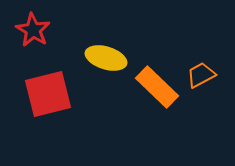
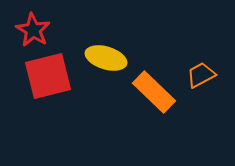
orange rectangle: moved 3 px left, 5 px down
red square: moved 18 px up
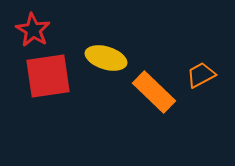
red square: rotated 6 degrees clockwise
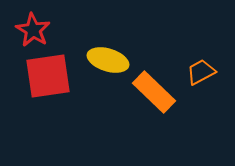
yellow ellipse: moved 2 px right, 2 px down
orange trapezoid: moved 3 px up
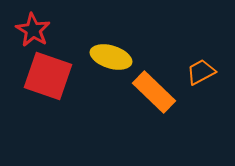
yellow ellipse: moved 3 px right, 3 px up
red square: rotated 27 degrees clockwise
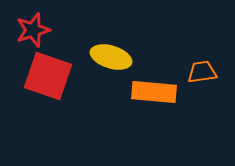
red star: rotated 24 degrees clockwise
orange trapezoid: moved 1 px right; rotated 20 degrees clockwise
orange rectangle: rotated 39 degrees counterclockwise
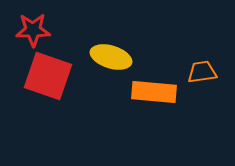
red star: rotated 16 degrees clockwise
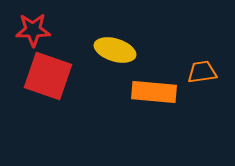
yellow ellipse: moved 4 px right, 7 px up
